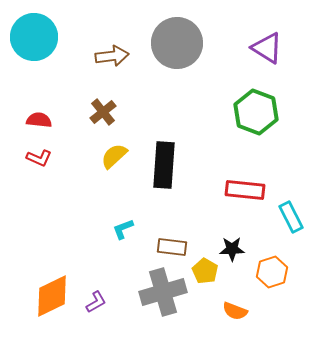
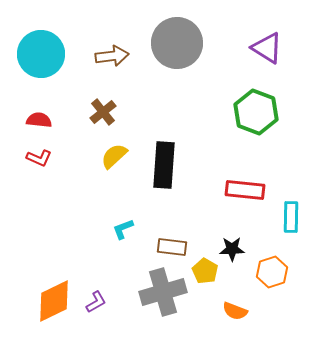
cyan circle: moved 7 px right, 17 px down
cyan rectangle: rotated 28 degrees clockwise
orange diamond: moved 2 px right, 5 px down
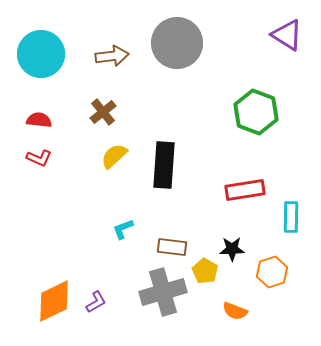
purple triangle: moved 20 px right, 13 px up
red rectangle: rotated 15 degrees counterclockwise
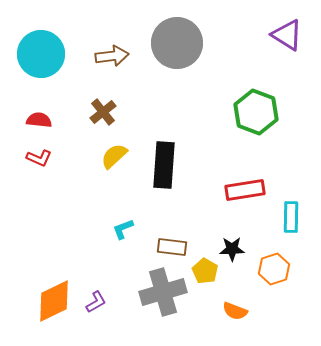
orange hexagon: moved 2 px right, 3 px up
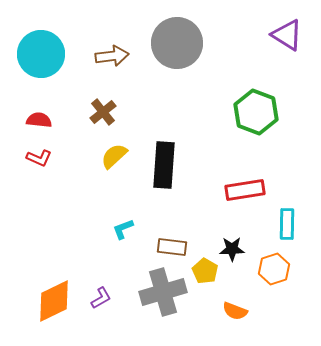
cyan rectangle: moved 4 px left, 7 px down
purple L-shape: moved 5 px right, 4 px up
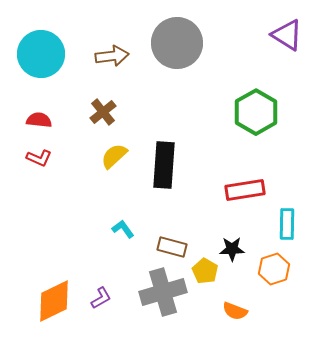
green hexagon: rotated 9 degrees clockwise
cyan L-shape: rotated 75 degrees clockwise
brown rectangle: rotated 8 degrees clockwise
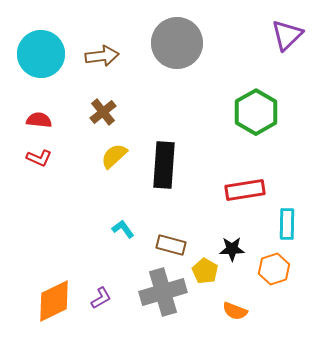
purple triangle: rotated 44 degrees clockwise
brown arrow: moved 10 px left
brown rectangle: moved 1 px left, 2 px up
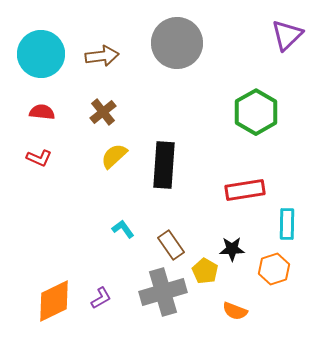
red semicircle: moved 3 px right, 8 px up
brown rectangle: rotated 40 degrees clockwise
